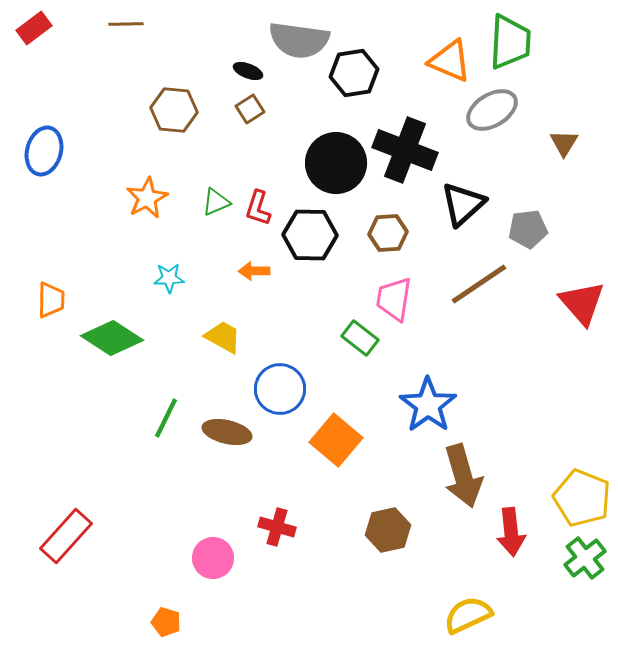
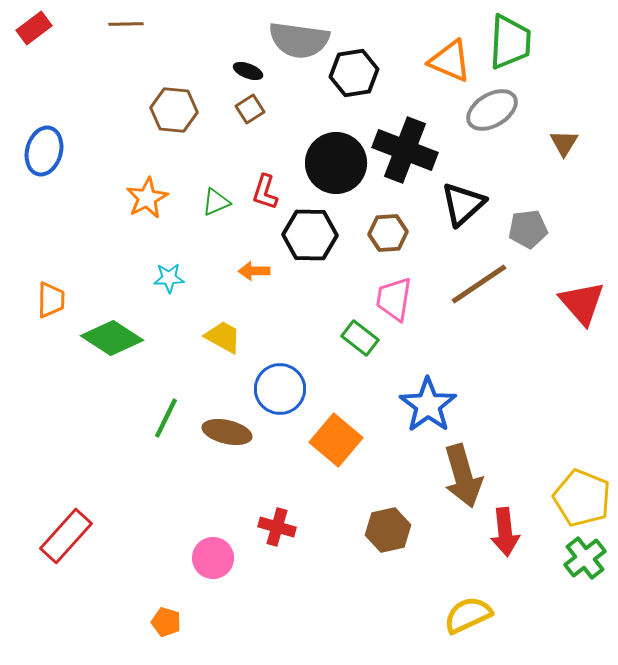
red L-shape at (258, 208): moved 7 px right, 16 px up
red arrow at (511, 532): moved 6 px left
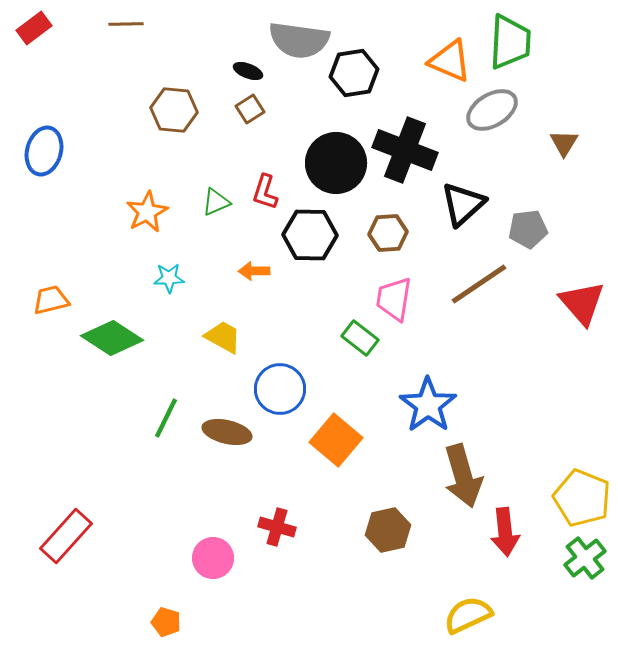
orange star at (147, 198): moved 14 px down
orange trapezoid at (51, 300): rotated 105 degrees counterclockwise
